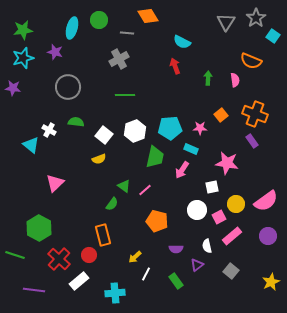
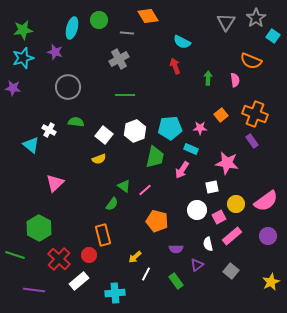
white semicircle at (207, 246): moved 1 px right, 2 px up
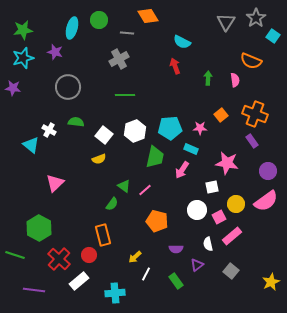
purple circle at (268, 236): moved 65 px up
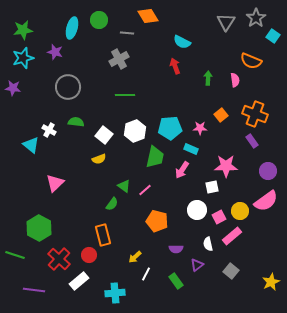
pink star at (227, 163): moved 1 px left, 3 px down; rotated 10 degrees counterclockwise
yellow circle at (236, 204): moved 4 px right, 7 px down
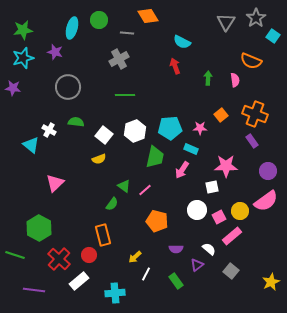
white semicircle at (208, 244): moved 1 px right, 5 px down; rotated 144 degrees clockwise
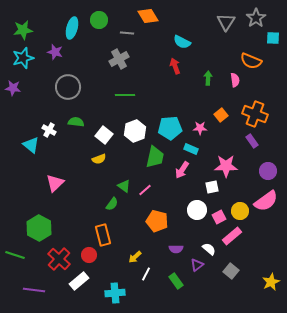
cyan square at (273, 36): moved 2 px down; rotated 32 degrees counterclockwise
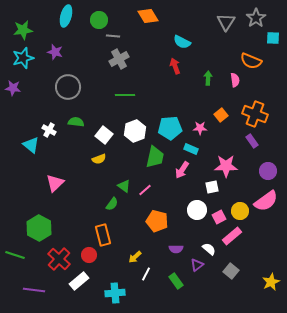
cyan ellipse at (72, 28): moved 6 px left, 12 px up
gray line at (127, 33): moved 14 px left, 3 px down
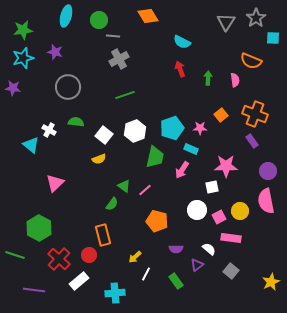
red arrow at (175, 66): moved 5 px right, 3 px down
green line at (125, 95): rotated 18 degrees counterclockwise
cyan pentagon at (170, 128): moved 2 px right; rotated 15 degrees counterclockwise
pink semicircle at (266, 201): rotated 115 degrees clockwise
pink rectangle at (232, 236): moved 1 px left, 2 px down; rotated 48 degrees clockwise
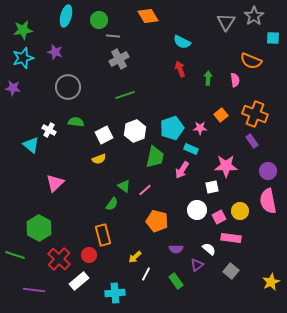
gray star at (256, 18): moved 2 px left, 2 px up
white square at (104, 135): rotated 24 degrees clockwise
pink semicircle at (266, 201): moved 2 px right
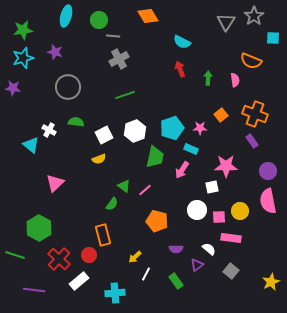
pink square at (219, 217): rotated 24 degrees clockwise
